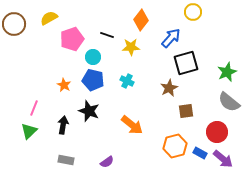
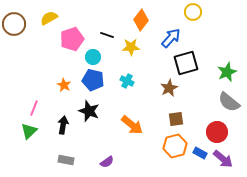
brown square: moved 10 px left, 8 px down
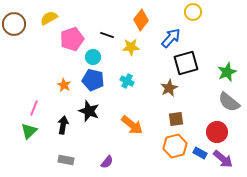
purple semicircle: rotated 16 degrees counterclockwise
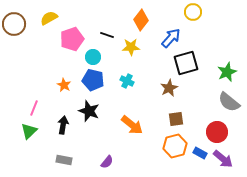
gray rectangle: moved 2 px left
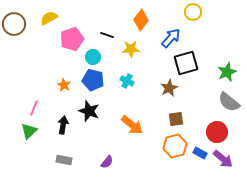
yellow star: moved 2 px down
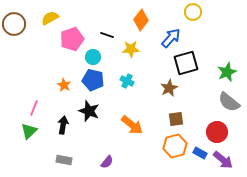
yellow semicircle: moved 1 px right
purple arrow: moved 1 px down
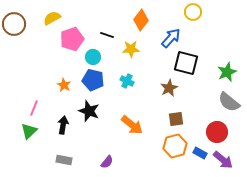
yellow semicircle: moved 2 px right
black square: rotated 30 degrees clockwise
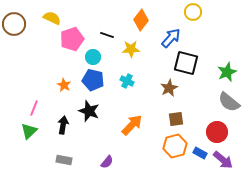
yellow semicircle: rotated 54 degrees clockwise
orange arrow: rotated 85 degrees counterclockwise
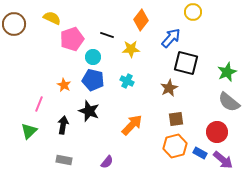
pink line: moved 5 px right, 4 px up
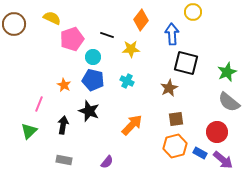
blue arrow: moved 1 px right, 4 px up; rotated 45 degrees counterclockwise
